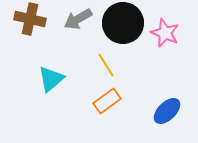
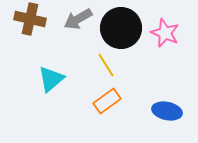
black circle: moved 2 px left, 5 px down
blue ellipse: rotated 56 degrees clockwise
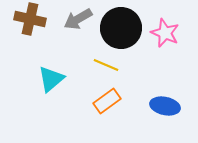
yellow line: rotated 35 degrees counterclockwise
blue ellipse: moved 2 px left, 5 px up
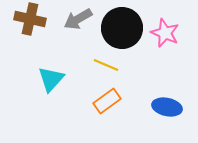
black circle: moved 1 px right
cyan triangle: rotated 8 degrees counterclockwise
blue ellipse: moved 2 px right, 1 px down
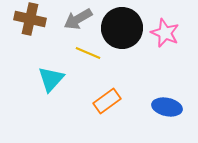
yellow line: moved 18 px left, 12 px up
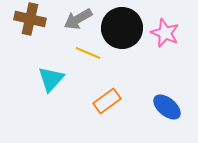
blue ellipse: rotated 28 degrees clockwise
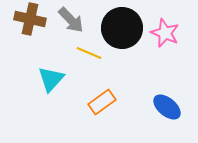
gray arrow: moved 7 px left, 1 px down; rotated 104 degrees counterclockwise
yellow line: moved 1 px right
orange rectangle: moved 5 px left, 1 px down
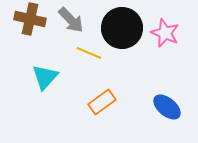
cyan triangle: moved 6 px left, 2 px up
